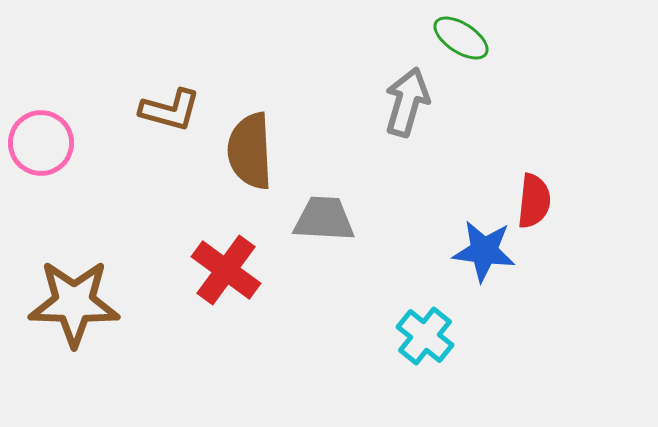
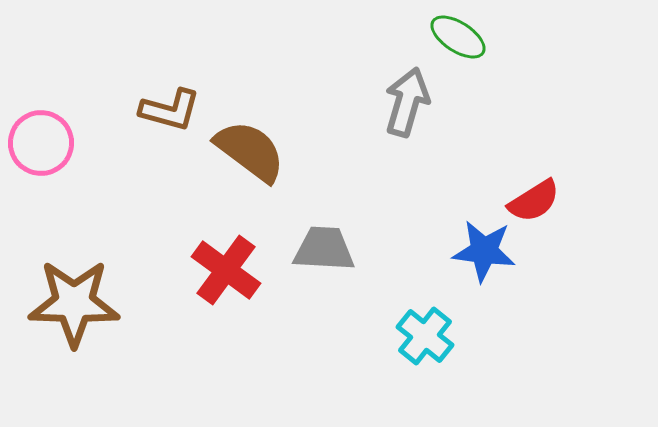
green ellipse: moved 3 px left, 1 px up
brown semicircle: rotated 130 degrees clockwise
red semicircle: rotated 52 degrees clockwise
gray trapezoid: moved 30 px down
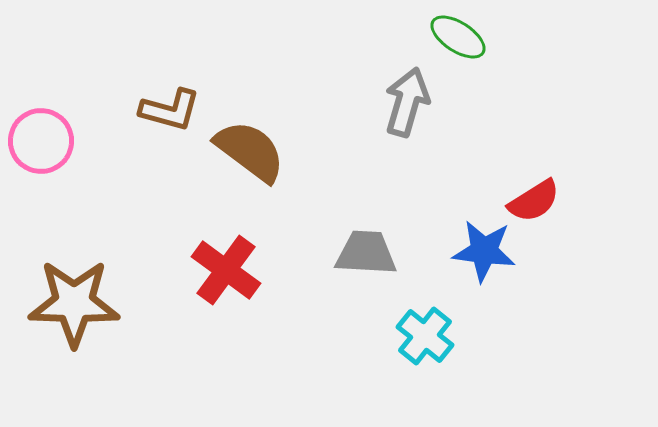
pink circle: moved 2 px up
gray trapezoid: moved 42 px right, 4 px down
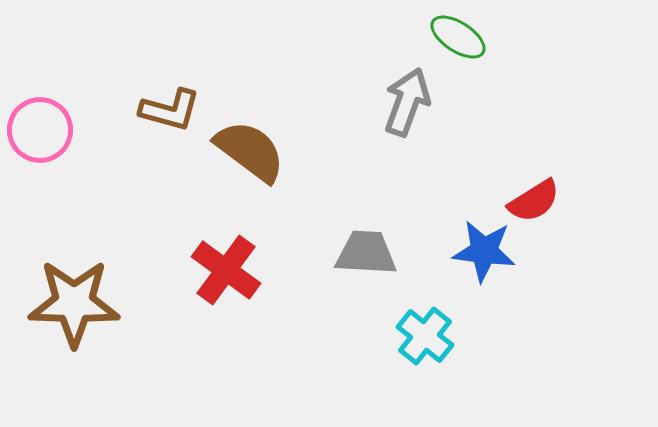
gray arrow: rotated 4 degrees clockwise
pink circle: moved 1 px left, 11 px up
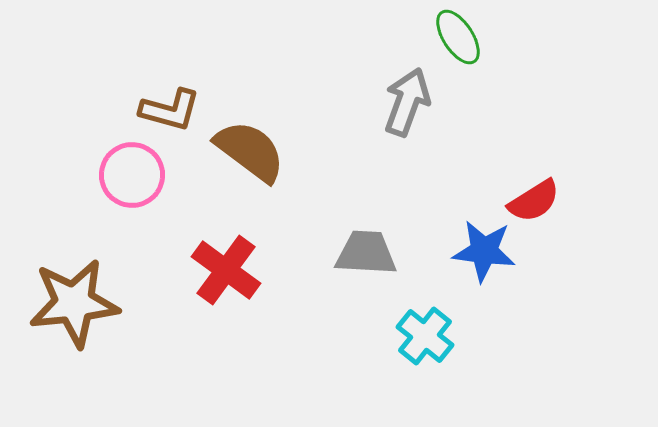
green ellipse: rotated 24 degrees clockwise
pink circle: moved 92 px right, 45 px down
brown star: rotated 8 degrees counterclockwise
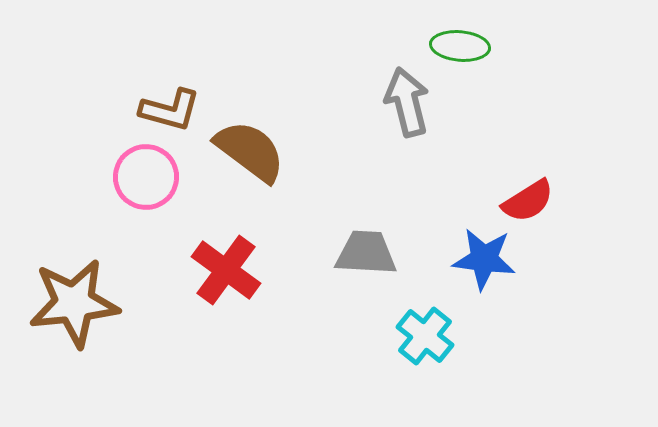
green ellipse: moved 2 px right, 9 px down; rotated 52 degrees counterclockwise
gray arrow: rotated 34 degrees counterclockwise
pink circle: moved 14 px right, 2 px down
red semicircle: moved 6 px left
blue star: moved 8 px down
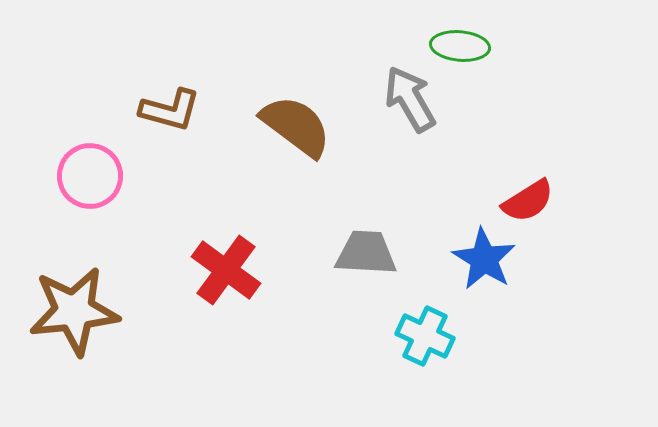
gray arrow: moved 3 px right, 3 px up; rotated 16 degrees counterclockwise
brown semicircle: moved 46 px right, 25 px up
pink circle: moved 56 px left, 1 px up
blue star: rotated 24 degrees clockwise
brown star: moved 8 px down
cyan cross: rotated 14 degrees counterclockwise
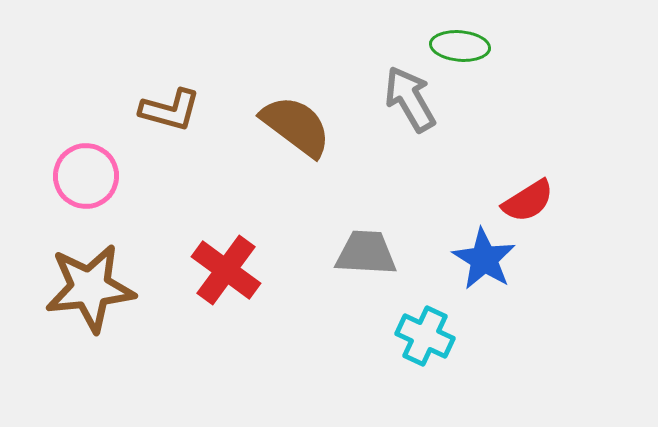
pink circle: moved 4 px left
brown star: moved 16 px right, 23 px up
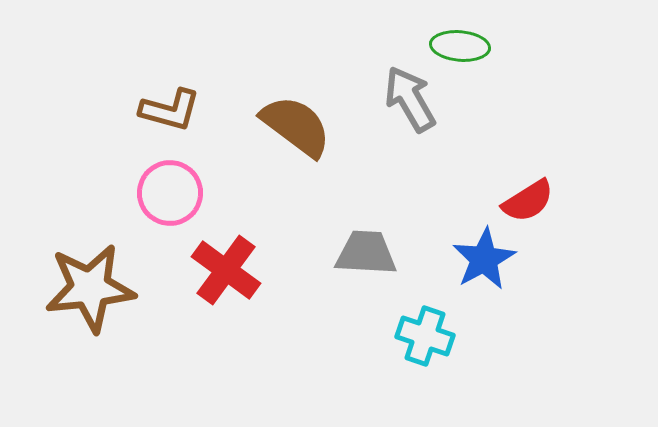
pink circle: moved 84 px right, 17 px down
blue star: rotated 12 degrees clockwise
cyan cross: rotated 6 degrees counterclockwise
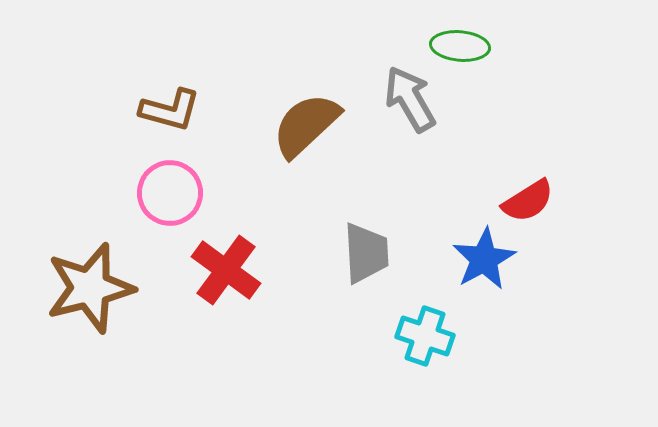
brown semicircle: moved 10 px right, 1 px up; rotated 80 degrees counterclockwise
gray trapezoid: rotated 84 degrees clockwise
brown star: rotated 8 degrees counterclockwise
